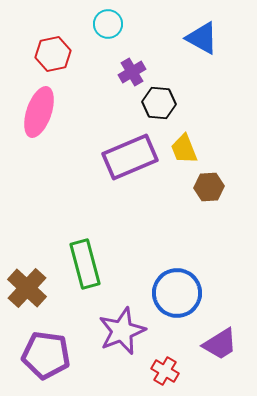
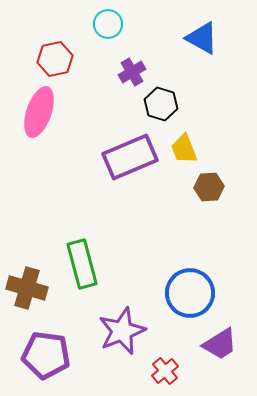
red hexagon: moved 2 px right, 5 px down
black hexagon: moved 2 px right, 1 px down; rotated 12 degrees clockwise
green rectangle: moved 3 px left
brown cross: rotated 27 degrees counterclockwise
blue circle: moved 13 px right
red cross: rotated 20 degrees clockwise
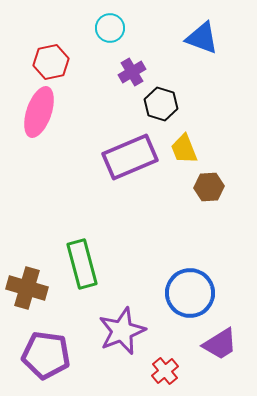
cyan circle: moved 2 px right, 4 px down
blue triangle: rotated 9 degrees counterclockwise
red hexagon: moved 4 px left, 3 px down
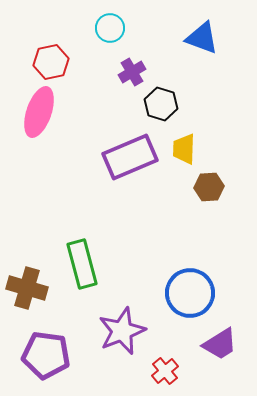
yellow trapezoid: rotated 24 degrees clockwise
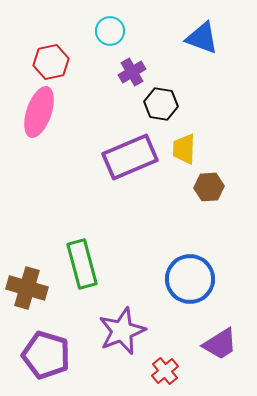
cyan circle: moved 3 px down
black hexagon: rotated 8 degrees counterclockwise
blue circle: moved 14 px up
purple pentagon: rotated 9 degrees clockwise
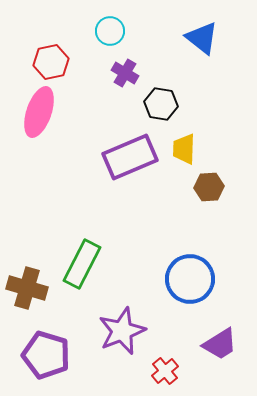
blue triangle: rotated 18 degrees clockwise
purple cross: moved 7 px left, 1 px down; rotated 28 degrees counterclockwise
green rectangle: rotated 42 degrees clockwise
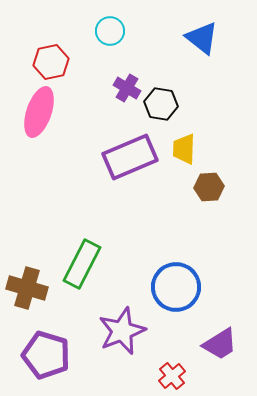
purple cross: moved 2 px right, 15 px down
blue circle: moved 14 px left, 8 px down
red cross: moved 7 px right, 5 px down
